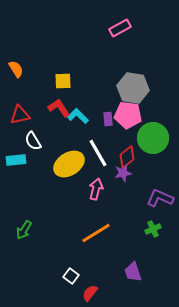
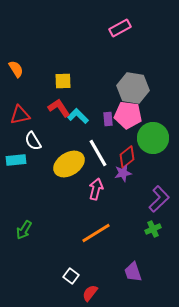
purple L-shape: moved 1 px left, 1 px down; rotated 112 degrees clockwise
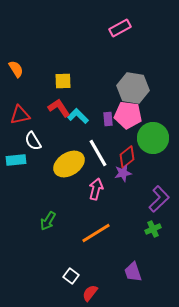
green arrow: moved 24 px right, 9 px up
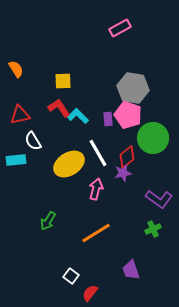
pink pentagon: rotated 12 degrees clockwise
purple L-shape: rotated 80 degrees clockwise
purple trapezoid: moved 2 px left, 2 px up
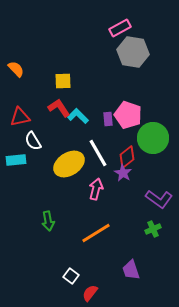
orange semicircle: rotated 12 degrees counterclockwise
gray hexagon: moved 36 px up
red triangle: moved 2 px down
purple star: rotated 30 degrees counterclockwise
green arrow: rotated 42 degrees counterclockwise
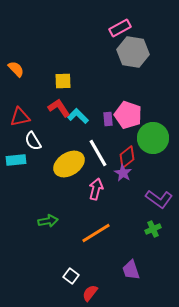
green arrow: rotated 90 degrees counterclockwise
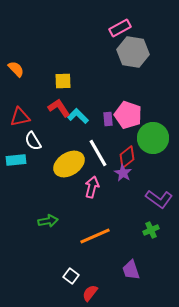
pink arrow: moved 4 px left, 2 px up
green cross: moved 2 px left, 1 px down
orange line: moved 1 px left, 3 px down; rotated 8 degrees clockwise
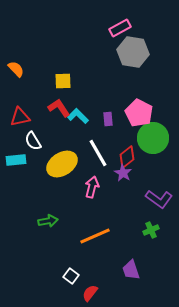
pink pentagon: moved 11 px right, 2 px up; rotated 8 degrees clockwise
yellow ellipse: moved 7 px left
